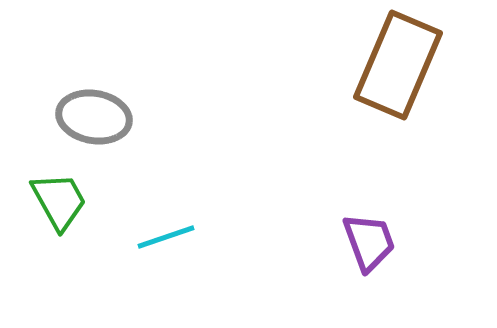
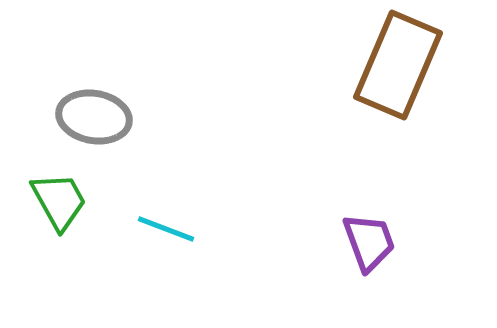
cyan line: moved 8 px up; rotated 40 degrees clockwise
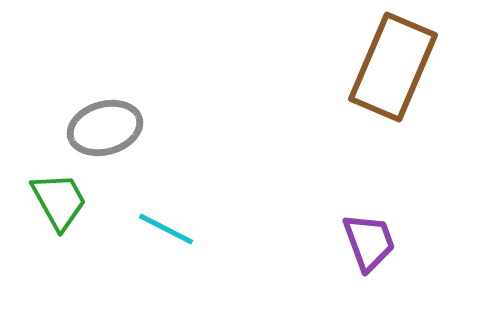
brown rectangle: moved 5 px left, 2 px down
gray ellipse: moved 11 px right, 11 px down; rotated 26 degrees counterclockwise
cyan line: rotated 6 degrees clockwise
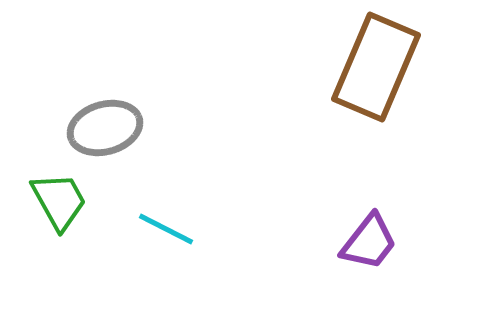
brown rectangle: moved 17 px left
purple trapezoid: rotated 58 degrees clockwise
